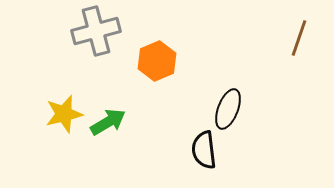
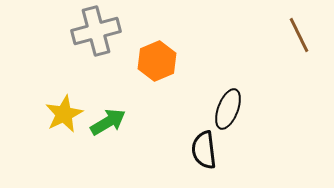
brown line: moved 3 px up; rotated 45 degrees counterclockwise
yellow star: rotated 12 degrees counterclockwise
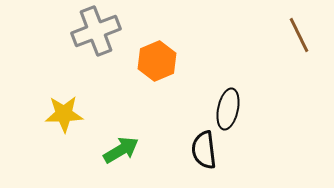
gray cross: rotated 6 degrees counterclockwise
black ellipse: rotated 9 degrees counterclockwise
yellow star: rotated 24 degrees clockwise
green arrow: moved 13 px right, 28 px down
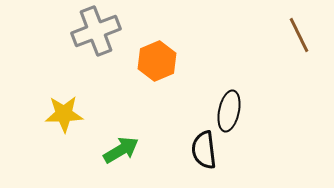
black ellipse: moved 1 px right, 2 px down
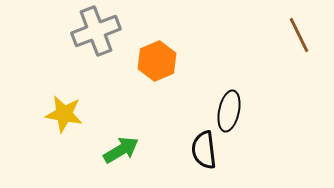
yellow star: rotated 12 degrees clockwise
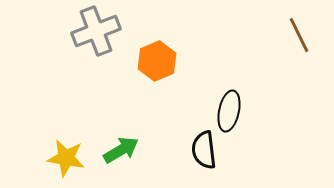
yellow star: moved 2 px right, 44 px down
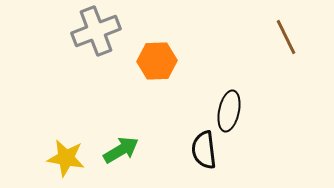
brown line: moved 13 px left, 2 px down
orange hexagon: rotated 21 degrees clockwise
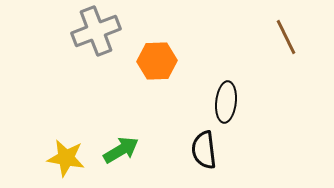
black ellipse: moved 3 px left, 9 px up; rotated 6 degrees counterclockwise
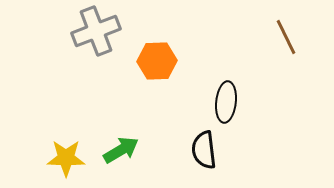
yellow star: rotated 9 degrees counterclockwise
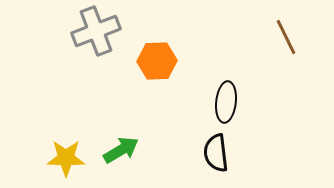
black semicircle: moved 12 px right, 3 px down
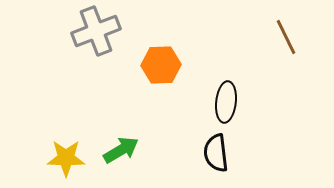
orange hexagon: moved 4 px right, 4 px down
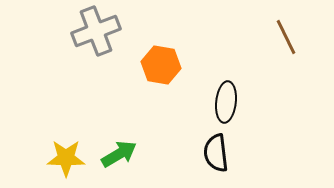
orange hexagon: rotated 12 degrees clockwise
green arrow: moved 2 px left, 4 px down
